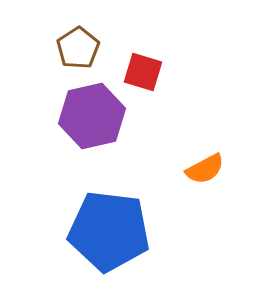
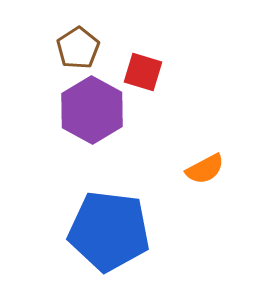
purple hexagon: moved 6 px up; rotated 18 degrees counterclockwise
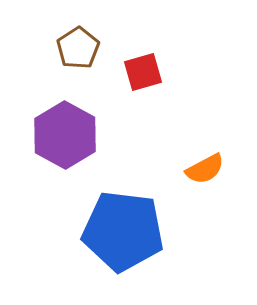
red square: rotated 33 degrees counterclockwise
purple hexagon: moved 27 px left, 25 px down
blue pentagon: moved 14 px right
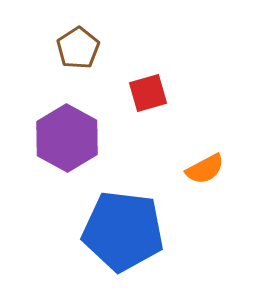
red square: moved 5 px right, 21 px down
purple hexagon: moved 2 px right, 3 px down
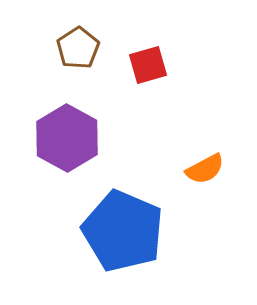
red square: moved 28 px up
blue pentagon: rotated 16 degrees clockwise
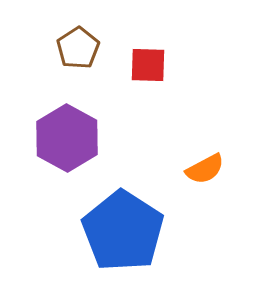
red square: rotated 18 degrees clockwise
blue pentagon: rotated 10 degrees clockwise
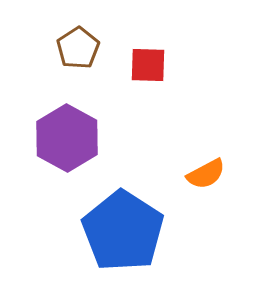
orange semicircle: moved 1 px right, 5 px down
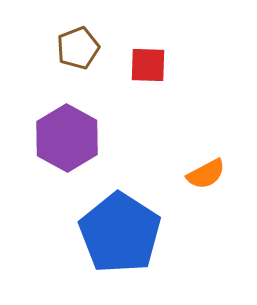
brown pentagon: rotated 12 degrees clockwise
blue pentagon: moved 3 px left, 2 px down
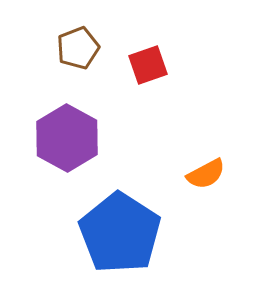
red square: rotated 21 degrees counterclockwise
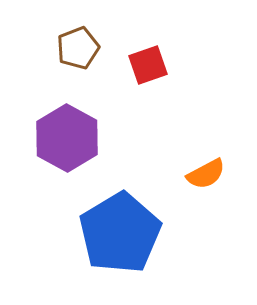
blue pentagon: rotated 8 degrees clockwise
